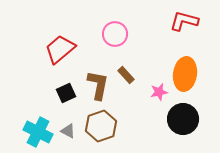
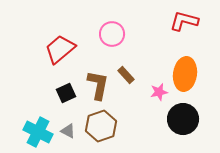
pink circle: moved 3 px left
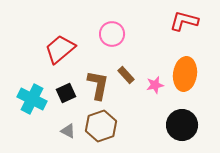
pink star: moved 4 px left, 7 px up
black circle: moved 1 px left, 6 px down
cyan cross: moved 6 px left, 33 px up
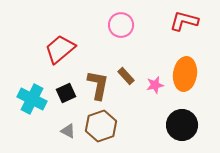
pink circle: moved 9 px right, 9 px up
brown rectangle: moved 1 px down
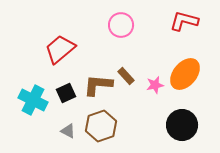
orange ellipse: rotated 32 degrees clockwise
brown L-shape: rotated 96 degrees counterclockwise
cyan cross: moved 1 px right, 1 px down
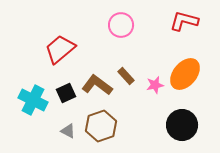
brown L-shape: moved 1 px left; rotated 32 degrees clockwise
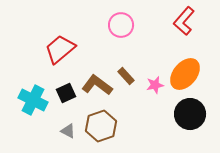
red L-shape: rotated 64 degrees counterclockwise
black circle: moved 8 px right, 11 px up
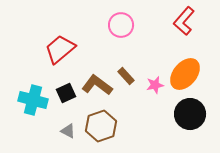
cyan cross: rotated 12 degrees counterclockwise
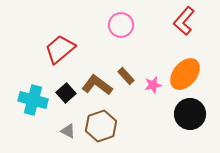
pink star: moved 2 px left
black square: rotated 18 degrees counterclockwise
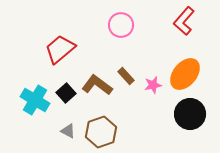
cyan cross: moved 2 px right; rotated 16 degrees clockwise
brown hexagon: moved 6 px down
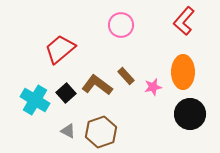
orange ellipse: moved 2 px left, 2 px up; rotated 40 degrees counterclockwise
pink star: moved 2 px down
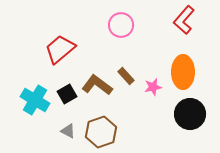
red L-shape: moved 1 px up
black square: moved 1 px right, 1 px down; rotated 12 degrees clockwise
